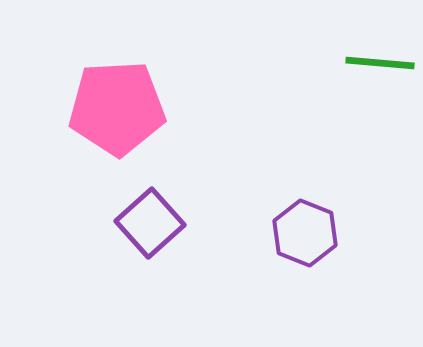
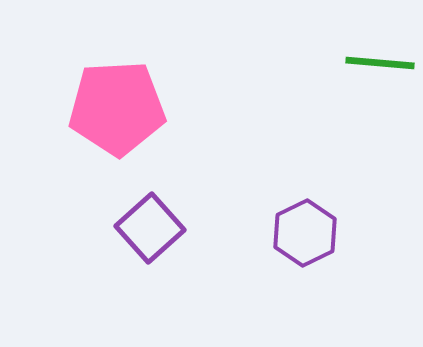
purple square: moved 5 px down
purple hexagon: rotated 12 degrees clockwise
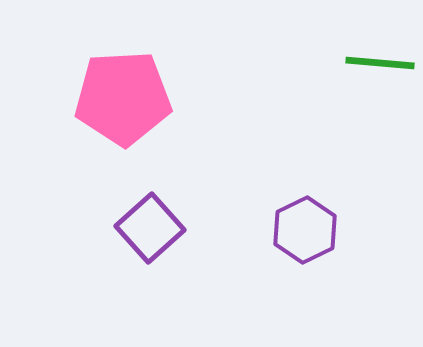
pink pentagon: moved 6 px right, 10 px up
purple hexagon: moved 3 px up
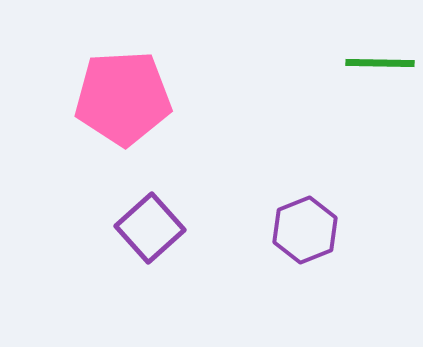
green line: rotated 4 degrees counterclockwise
purple hexagon: rotated 4 degrees clockwise
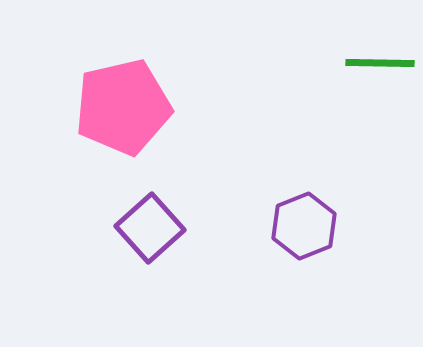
pink pentagon: moved 9 px down; rotated 10 degrees counterclockwise
purple hexagon: moved 1 px left, 4 px up
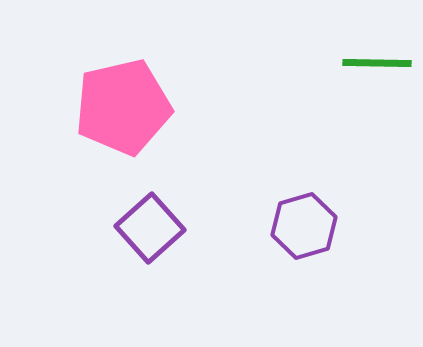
green line: moved 3 px left
purple hexagon: rotated 6 degrees clockwise
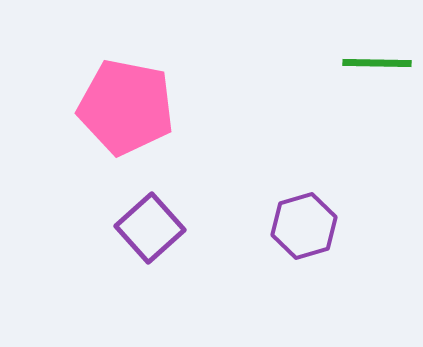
pink pentagon: moved 3 px right; rotated 24 degrees clockwise
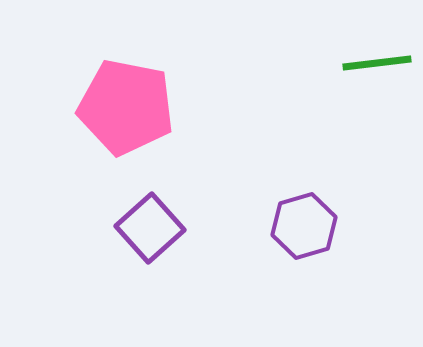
green line: rotated 8 degrees counterclockwise
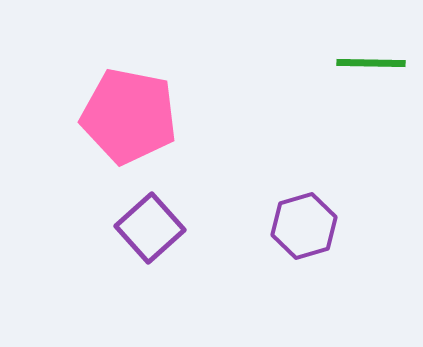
green line: moved 6 px left; rotated 8 degrees clockwise
pink pentagon: moved 3 px right, 9 px down
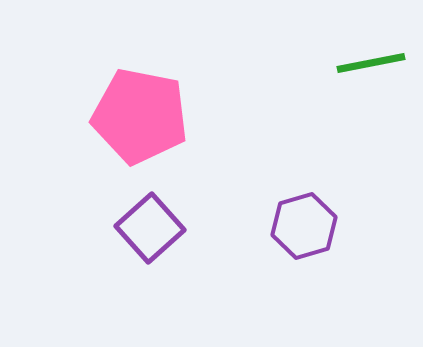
green line: rotated 12 degrees counterclockwise
pink pentagon: moved 11 px right
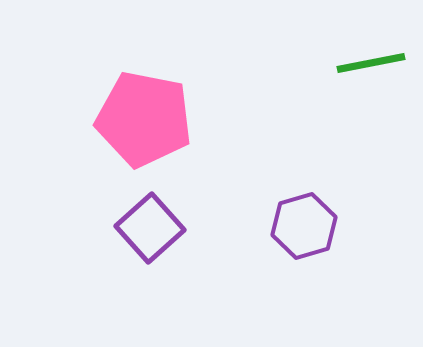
pink pentagon: moved 4 px right, 3 px down
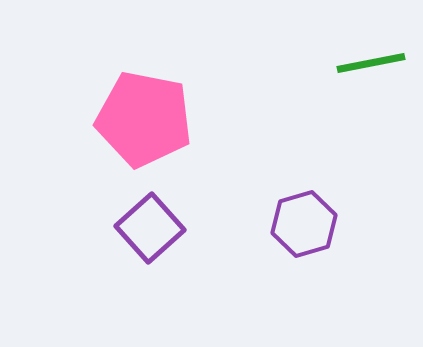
purple hexagon: moved 2 px up
